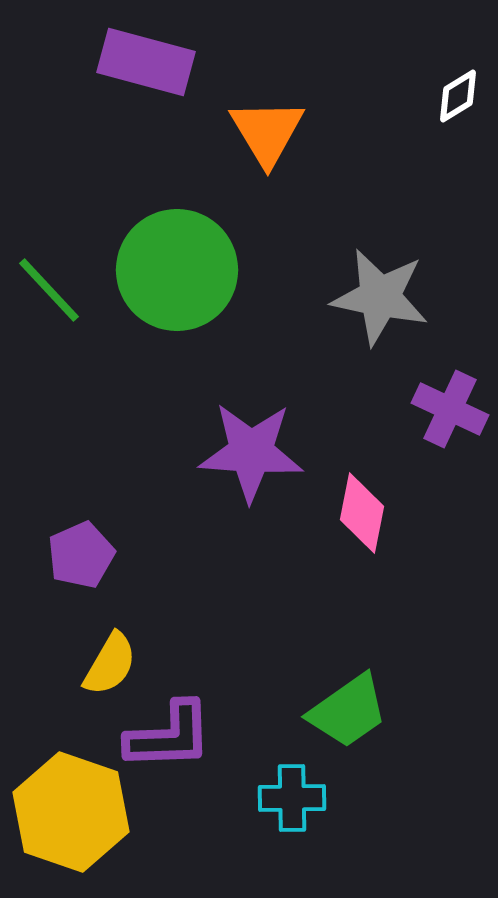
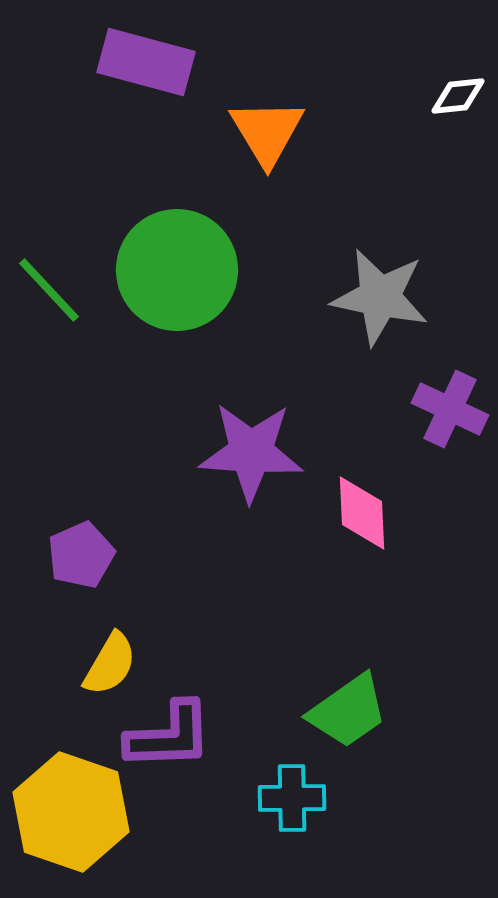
white diamond: rotated 26 degrees clockwise
pink diamond: rotated 14 degrees counterclockwise
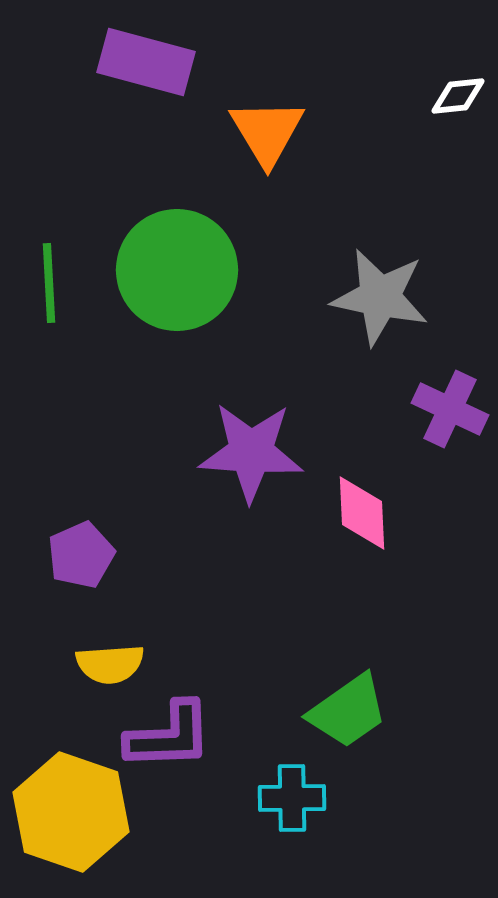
green line: moved 7 px up; rotated 40 degrees clockwise
yellow semicircle: rotated 56 degrees clockwise
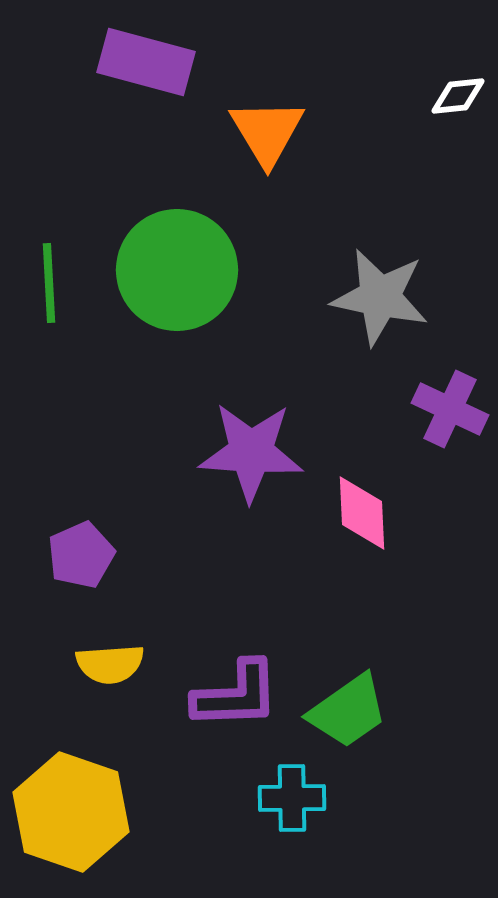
purple L-shape: moved 67 px right, 41 px up
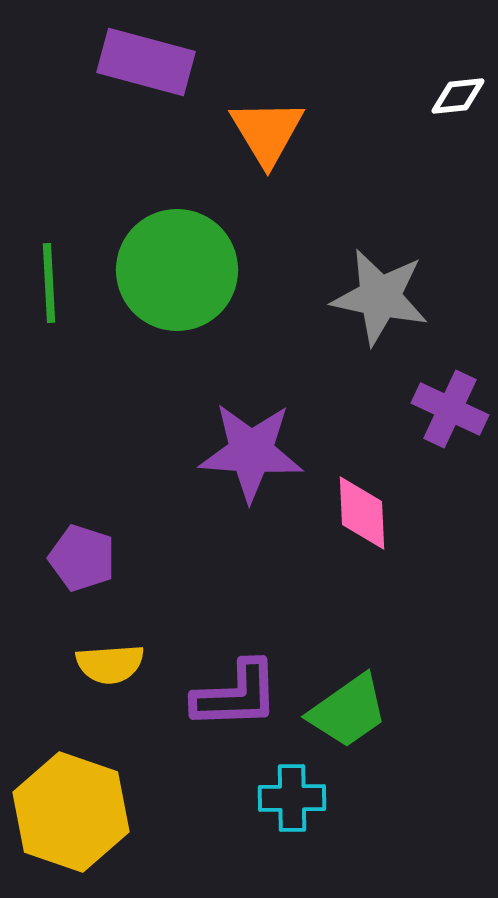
purple pentagon: moved 1 px right, 3 px down; rotated 30 degrees counterclockwise
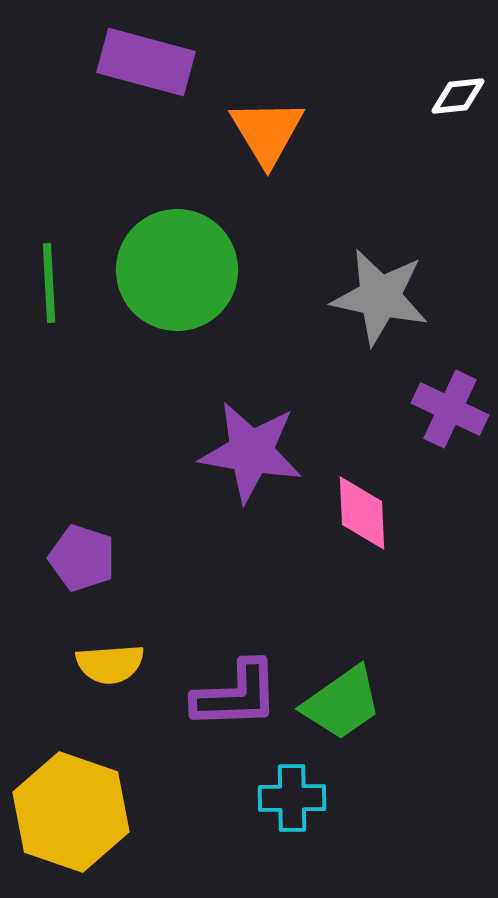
purple star: rotated 6 degrees clockwise
green trapezoid: moved 6 px left, 8 px up
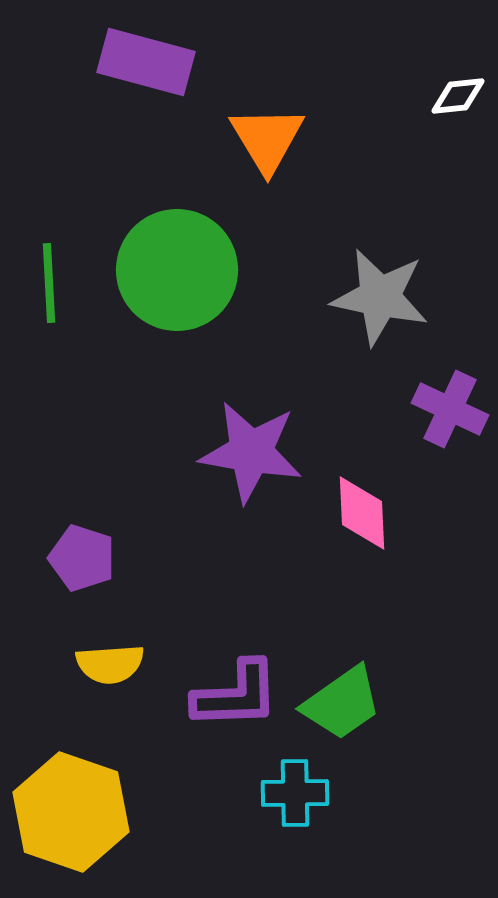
orange triangle: moved 7 px down
cyan cross: moved 3 px right, 5 px up
